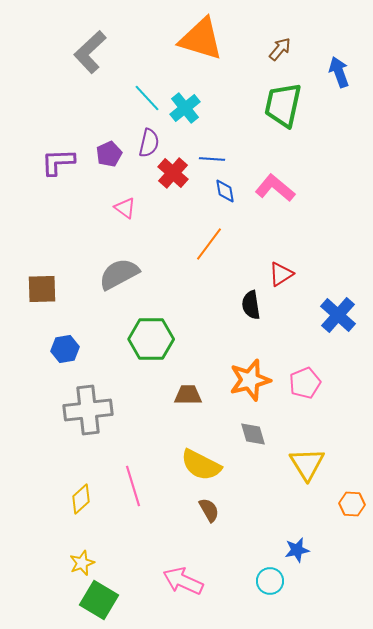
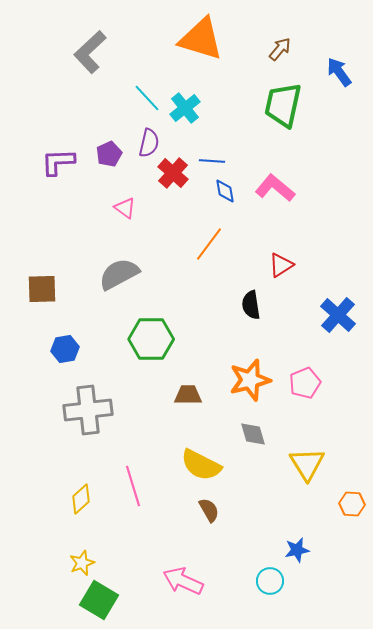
blue arrow: rotated 16 degrees counterclockwise
blue line: moved 2 px down
red triangle: moved 9 px up
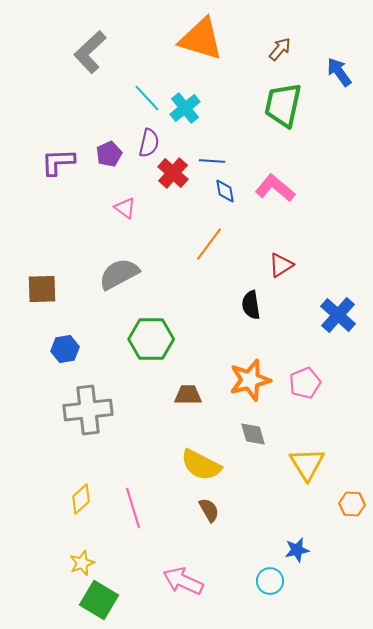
pink line: moved 22 px down
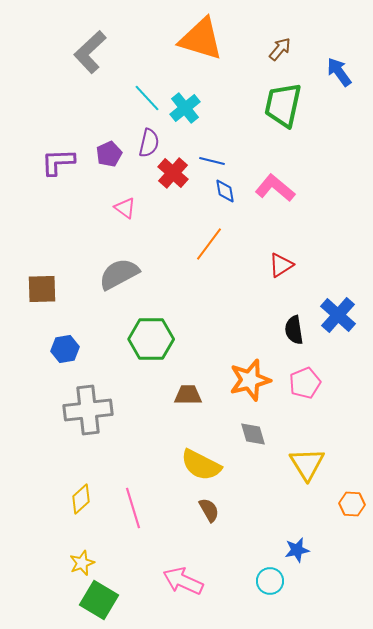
blue line: rotated 10 degrees clockwise
black semicircle: moved 43 px right, 25 px down
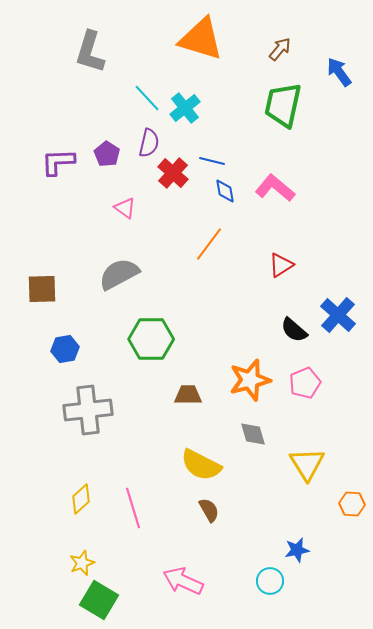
gray L-shape: rotated 30 degrees counterclockwise
purple pentagon: moved 2 px left; rotated 15 degrees counterclockwise
black semicircle: rotated 40 degrees counterclockwise
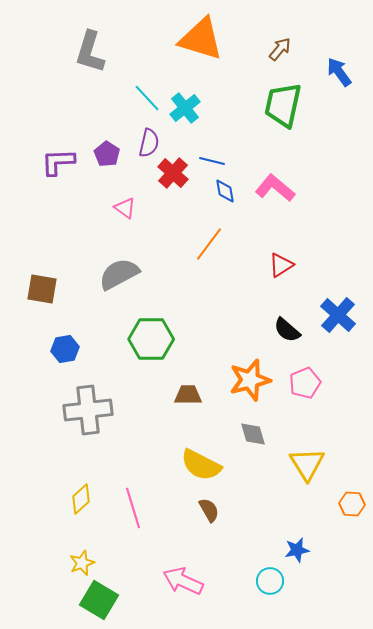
brown square: rotated 12 degrees clockwise
black semicircle: moved 7 px left
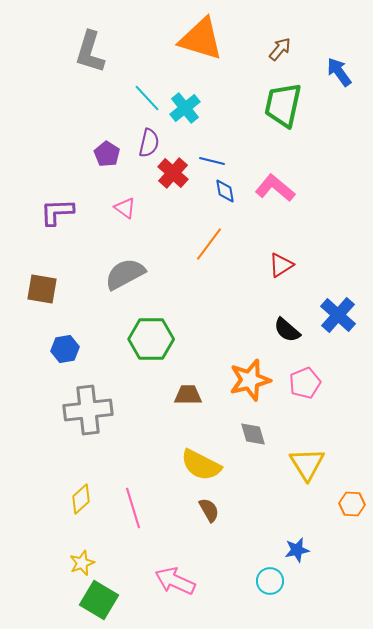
purple L-shape: moved 1 px left, 50 px down
gray semicircle: moved 6 px right
pink arrow: moved 8 px left
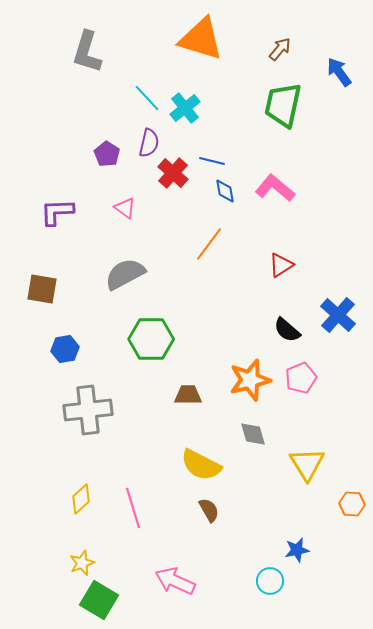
gray L-shape: moved 3 px left
pink pentagon: moved 4 px left, 5 px up
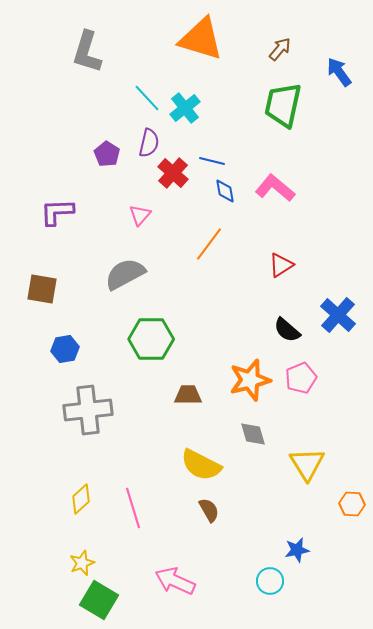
pink triangle: moved 15 px right, 7 px down; rotated 35 degrees clockwise
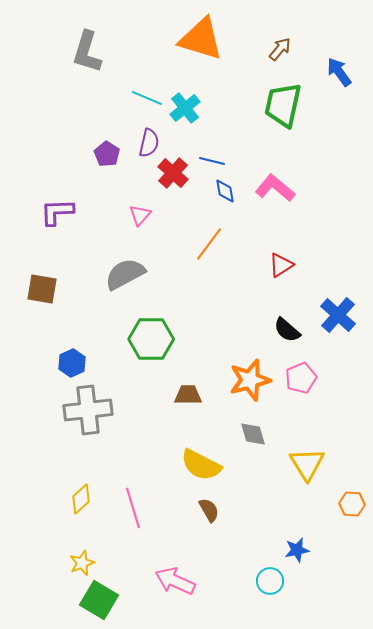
cyan line: rotated 24 degrees counterclockwise
blue hexagon: moved 7 px right, 14 px down; rotated 16 degrees counterclockwise
